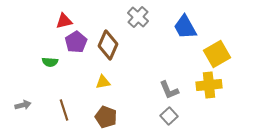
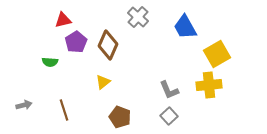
red triangle: moved 1 px left, 1 px up
yellow triangle: rotated 28 degrees counterclockwise
gray arrow: moved 1 px right
brown pentagon: moved 14 px right
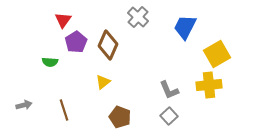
red triangle: rotated 42 degrees counterclockwise
blue trapezoid: rotated 56 degrees clockwise
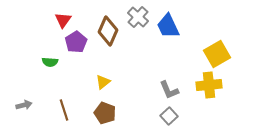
blue trapezoid: moved 17 px left, 1 px up; rotated 52 degrees counterclockwise
brown diamond: moved 14 px up
brown pentagon: moved 15 px left, 4 px up
